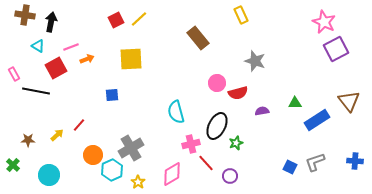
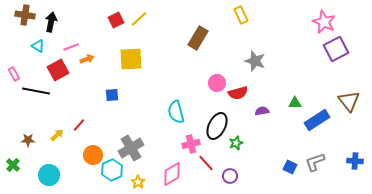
brown rectangle at (198, 38): rotated 70 degrees clockwise
red square at (56, 68): moved 2 px right, 2 px down
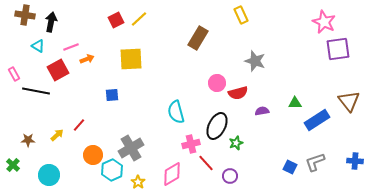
purple square at (336, 49): moved 2 px right; rotated 20 degrees clockwise
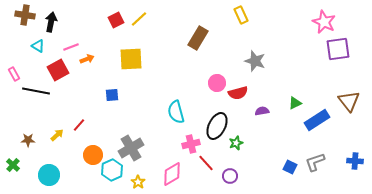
green triangle at (295, 103): rotated 24 degrees counterclockwise
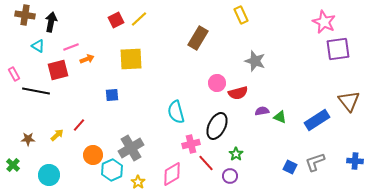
red square at (58, 70): rotated 15 degrees clockwise
green triangle at (295, 103): moved 15 px left, 14 px down; rotated 48 degrees clockwise
brown star at (28, 140): moved 1 px up
green star at (236, 143): moved 11 px down; rotated 16 degrees counterclockwise
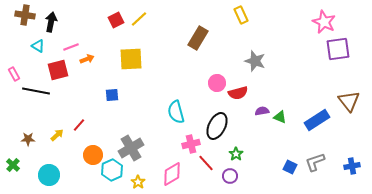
blue cross at (355, 161): moved 3 px left, 5 px down; rotated 14 degrees counterclockwise
